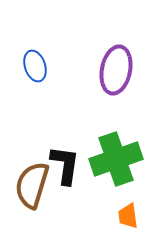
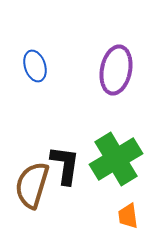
green cross: rotated 12 degrees counterclockwise
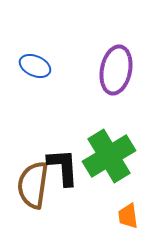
blue ellipse: rotated 48 degrees counterclockwise
green cross: moved 7 px left, 3 px up
black L-shape: moved 2 px left, 2 px down; rotated 12 degrees counterclockwise
brown semicircle: moved 1 px right; rotated 9 degrees counterclockwise
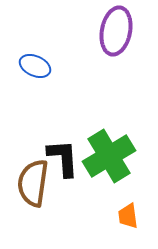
purple ellipse: moved 39 px up
black L-shape: moved 9 px up
brown semicircle: moved 2 px up
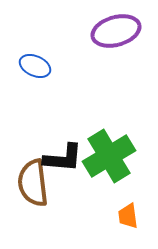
purple ellipse: rotated 63 degrees clockwise
black L-shape: rotated 99 degrees clockwise
brown semicircle: rotated 15 degrees counterclockwise
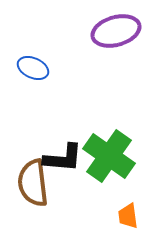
blue ellipse: moved 2 px left, 2 px down
green cross: rotated 24 degrees counterclockwise
